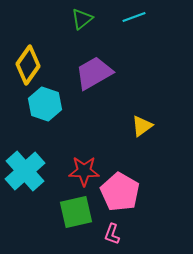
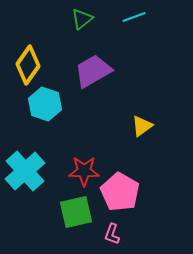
purple trapezoid: moved 1 px left, 2 px up
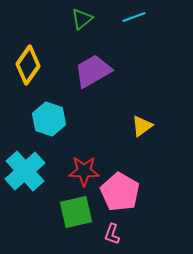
cyan hexagon: moved 4 px right, 15 px down
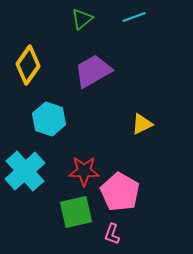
yellow triangle: moved 2 px up; rotated 10 degrees clockwise
